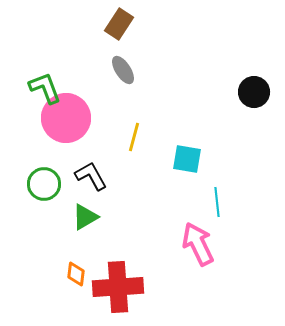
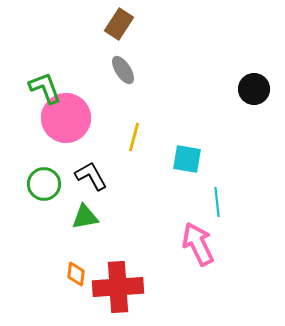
black circle: moved 3 px up
green triangle: rotated 20 degrees clockwise
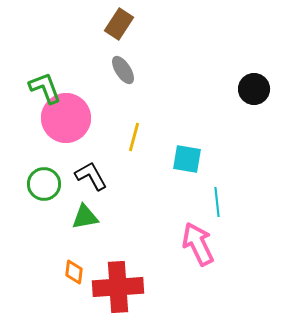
orange diamond: moved 2 px left, 2 px up
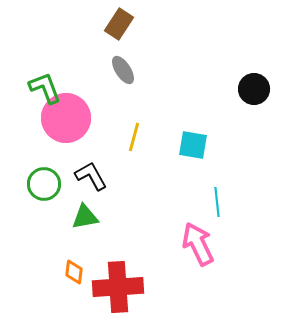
cyan square: moved 6 px right, 14 px up
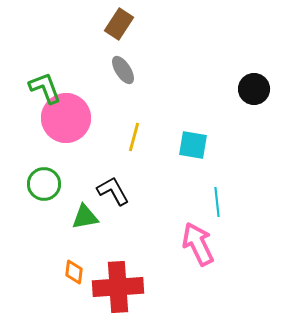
black L-shape: moved 22 px right, 15 px down
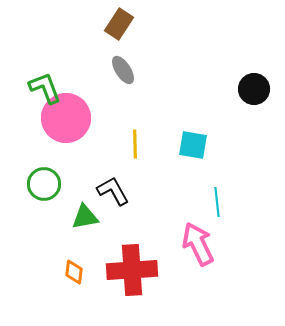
yellow line: moved 1 px right, 7 px down; rotated 16 degrees counterclockwise
red cross: moved 14 px right, 17 px up
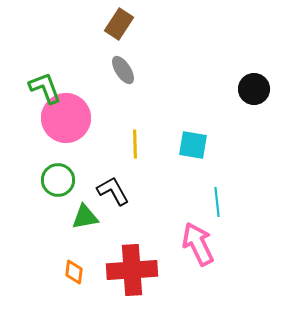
green circle: moved 14 px right, 4 px up
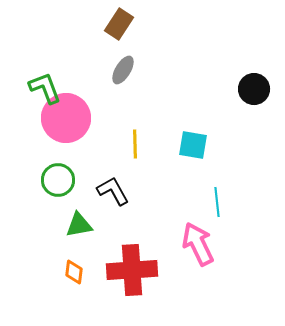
gray ellipse: rotated 64 degrees clockwise
green triangle: moved 6 px left, 8 px down
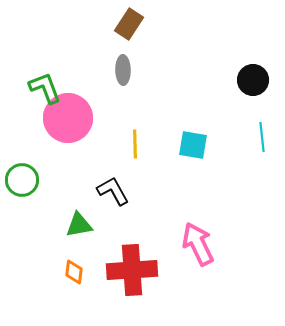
brown rectangle: moved 10 px right
gray ellipse: rotated 32 degrees counterclockwise
black circle: moved 1 px left, 9 px up
pink circle: moved 2 px right
green circle: moved 36 px left
cyan line: moved 45 px right, 65 px up
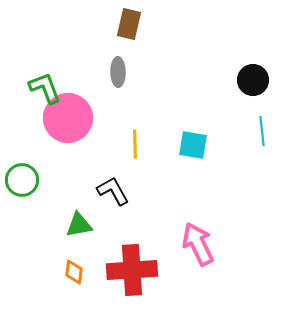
brown rectangle: rotated 20 degrees counterclockwise
gray ellipse: moved 5 px left, 2 px down
cyan line: moved 6 px up
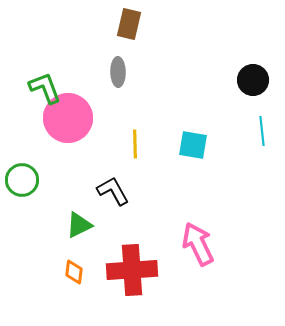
green triangle: rotated 16 degrees counterclockwise
